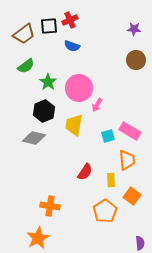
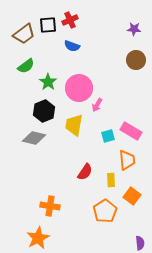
black square: moved 1 px left, 1 px up
pink rectangle: moved 1 px right
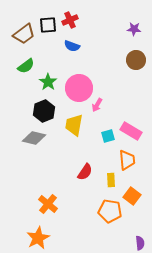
orange cross: moved 2 px left, 2 px up; rotated 30 degrees clockwise
orange pentagon: moved 5 px right; rotated 30 degrees counterclockwise
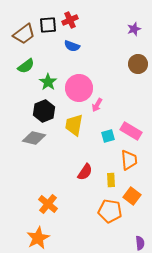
purple star: rotated 24 degrees counterclockwise
brown circle: moved 2 px right, 4 px down
orange trapezoid: moved 2 px right
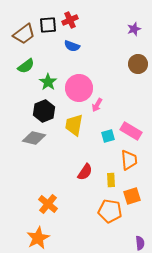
orange square: rotated 36 degrees clockwise
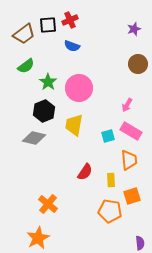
pink arrow: moved 30 px right
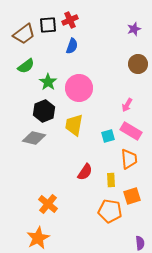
blue semicircle: rotated 91 degrees counterclockwise
orange trapezoid: moved 1 px up
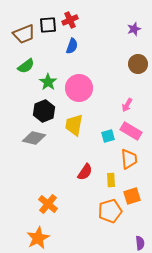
brown trapezoid: rotated 15 degrees clockwise
orange pentagon: rotated 25 degrees counterclockwise
